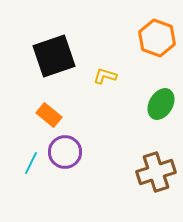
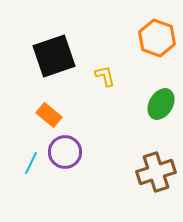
yellow L-shape: rotated 60 degrees clockwise
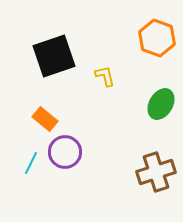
orange rectangle: moved 4 px left, 4 px down
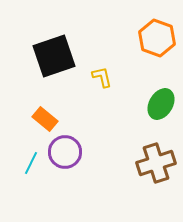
yellow L-shape: moved 3 px left, 1 px down
brown cross: moved 9 px up
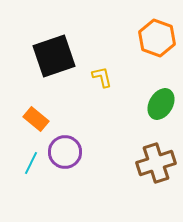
orange rectangle: moved 9 px left
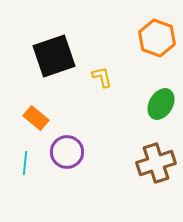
orange rectangle: moved 1 px up
purple circle: moved 2 px right
cyan line: moved 6 px left; rotated 20 degrees counterclockwise
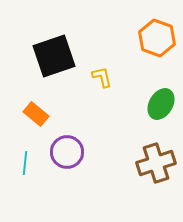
orange rectangle: moved 4 px up
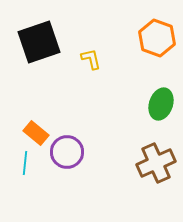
black square: moved 15 px left, 14 px up
yellow L-shape: moved 11 px left, 18 px up
green ellipse: rotated 12 degrees counterclockwise
orange rectangle: moved 19 px down
brown cross: rotated 6 degrees counterclockwise
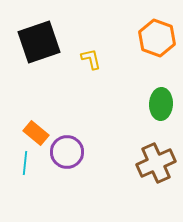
green ellipse: rotated 16 degrees counterclockwise
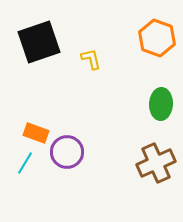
orange rectangle: rotated 20 degrees counterclockwise
cyan line: rotated 25 degrees clockwise
